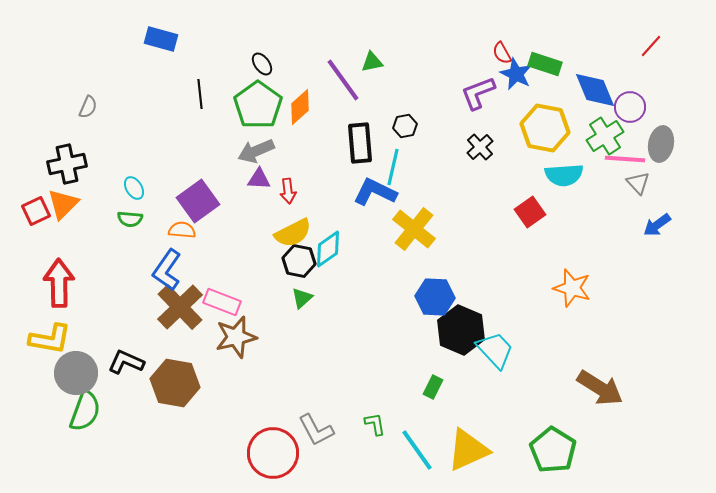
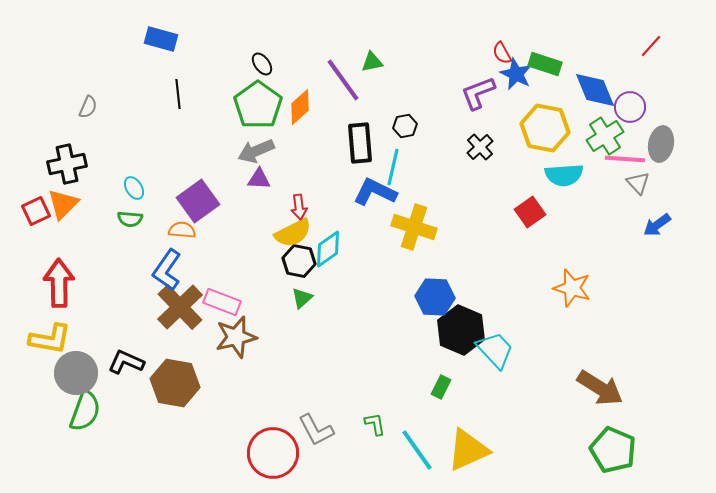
black line at (200, 94): moved 22 px left
red arrow at (288, 191): moved 11 px right, 16 px down
yellow cross at (414, 229): moved 2 px up; rotated 21 degrees counterclockwise
green rectangle at (433, 387): moved 8 px right
green pentagon at (553, 450): moved 60 px right; rotated 9 degrees counterclockwise
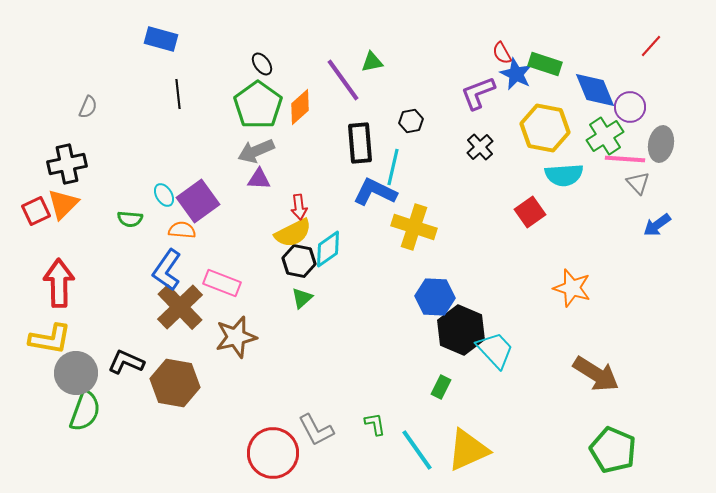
black hexagon at (405, 126): moved 6 px right, 5 px up
cyan ellipse at (134, 188): moved 30 px right, 7 px down
pink rectangle at (222, 302): moved 19 px up
brown arrow at (600, 388): moved 4 px left, 14 px up
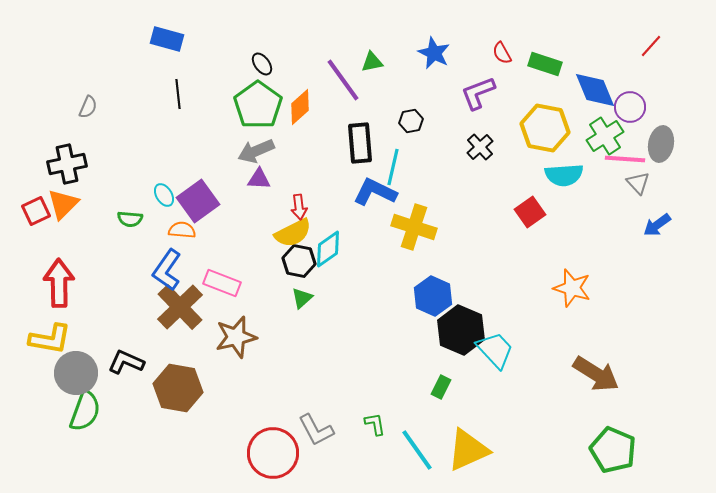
blue rectangle at (161, 39): moved 6 px right
blue star at (516, 74): moved 82 px left, 21 px up
blue hexagon at (435, 297): moved 2 px left, 1 px up; rotated 21 degrees clockwise
brown hexagon at (175, 383): moved 3 px right, 5 px down
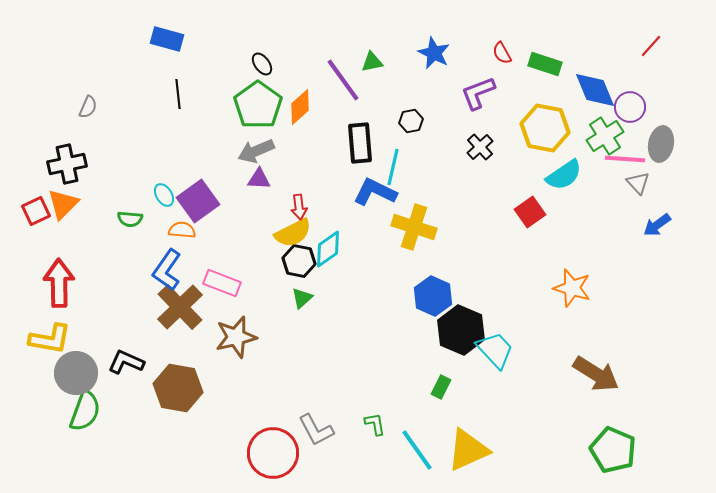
cyan semicircle at (564, 175): rotated 30 degrees counterclockwise
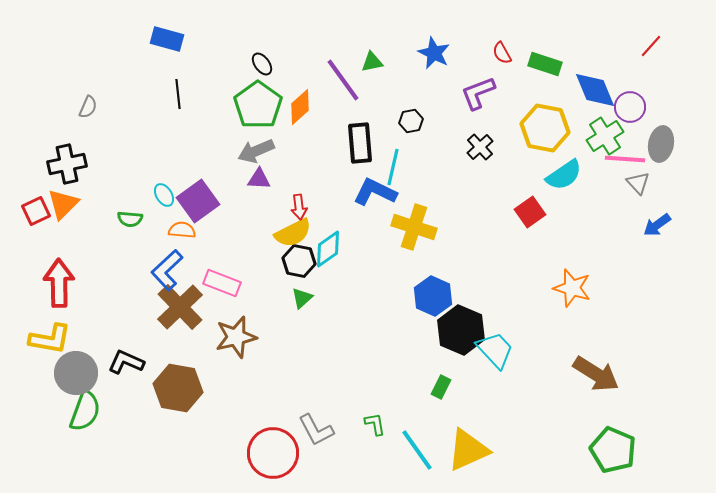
blue L-shape at (167, 270): rotated 12 degrees clockwise
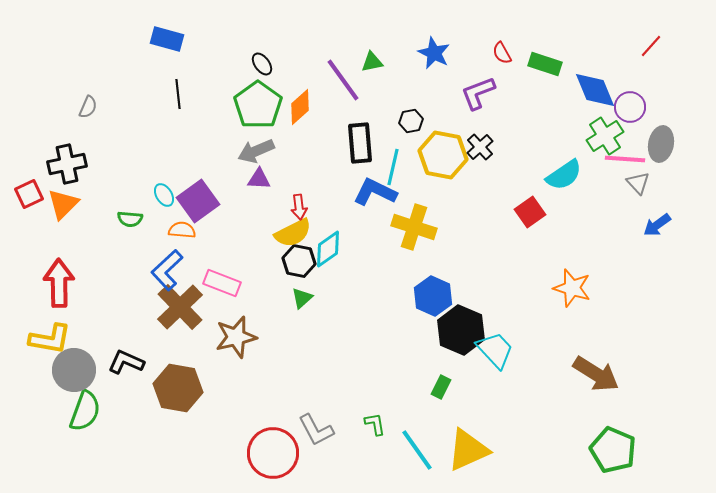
yellow hexagon at (545, 128): moved 102 px left, 27 px down
red square at (36, 211): moved 7 px left, 17 px up
gray circle at (76, 373): moved 2 px left, 3 px up
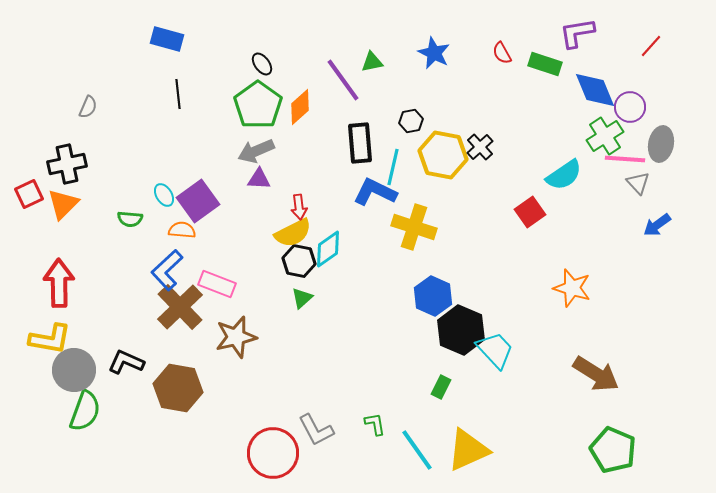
purple L-shape at (478, 93): moved 99 px right, 60 px up; rotated 12 degrees clockwise
pink rectangle at (222, 283): moved 5 px left, 1 px down
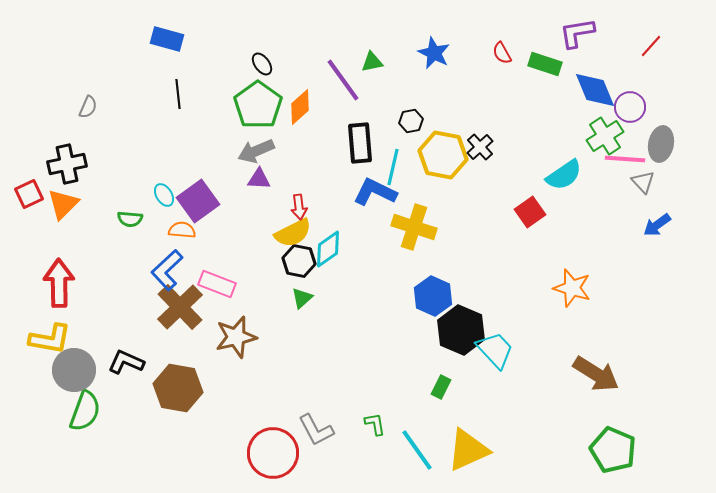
gray triangle at (638, 183): moved 5 px right, 1 px up
